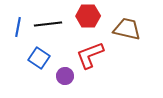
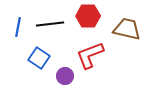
black line: moved 2 px right
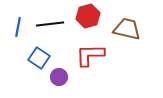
red hexagon: rotated 15 degrees counterclockwise
red L-shape: rotated 20 degrees clockwise
purple circle: moved 6 px left, 1 px down
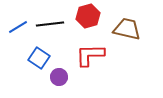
blue line: rotated 48 degrees clockwise
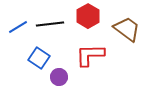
red hexagon: rotated 15 degrees counterclockwise
brown trapezoid: rotated 24 degrees clockwise
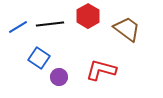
red L-shape: moved 11 px right, 15 px down; rotated 16 degrees clockwise
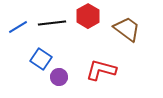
black line: moved 2 px right, 1 px up
blue square: moved 2 px right, 1 px down
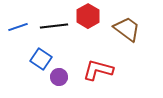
black line: moved 2 px right, 3 px down
blue line: rotated 12 degrees clockwise
red L-shape: moved 3 px left
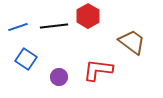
brown trapezoid: moved 5 px right, 13 px down
blue square: moved 15 px left
red L-shape: rotated 8 degrees counterclockwise
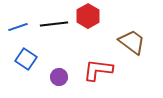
black line: moved 2 px up
